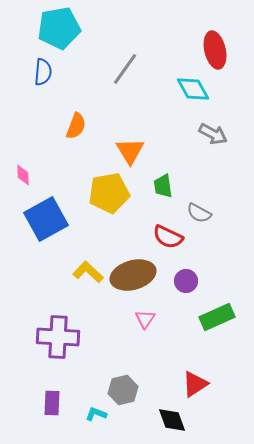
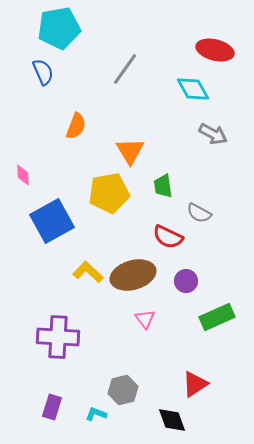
red ellipse: rotated 63 degrees counterclockwise
blue semicircle: rotated 28 degrees counterclockwise
blue square: moved 6 px right, 2 px down
pink triangle: rotated 10 degrees counterclockwise
purple rectangle: moved 4 px down; rotated 15 degrees clockwise
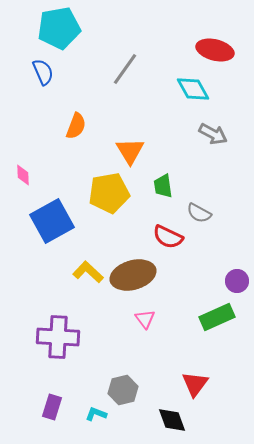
purple circle: moved 51 px right
red triangle: rotated 20 degrees counterclockwise
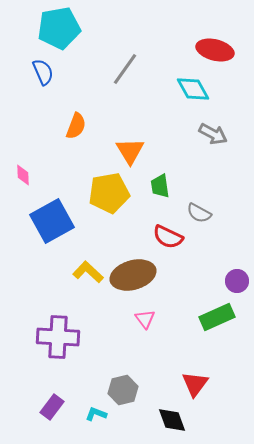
green trapezoid: moved 3 px left
purple rectangle: rotated 20 degrees clockwise
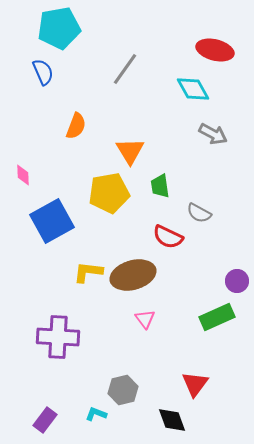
yellow L-shape: rotated 36 degrees counterclockwise
purple rectangle: moved 7 px left, 13 px down
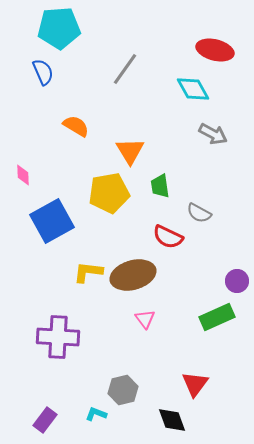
cyan pentagon: rotated 6 degrees clockwise
orange semicircle: rotated 80 degrees counterclockwise
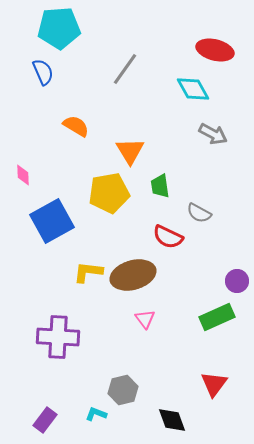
red triangle: moved 19 px right
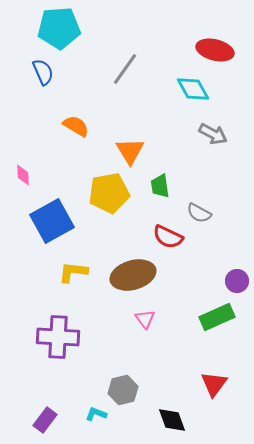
yellow L-shape: moved 15 px left
